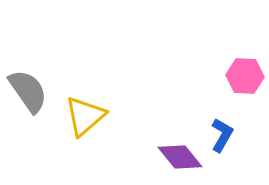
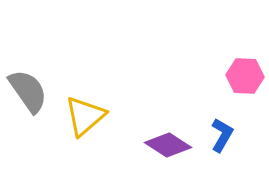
purple diamond: moved 12 px left, 12 px up; rotated 18 degrees counterclockwise
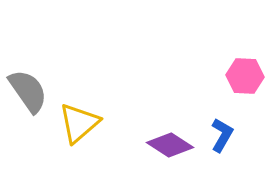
yellow triangle: moved 6 px left, 7 px down
purple diamond: moved 2 px right
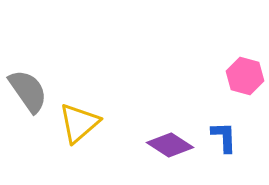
pink hexagon: rotated 12 degrees clockwise
blue L-shape: moved 2 px right, 2 px down; rotated 32 degrees counterclockwise
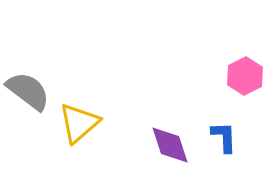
pink hexagon: rotated 18 degrees clockwise
gray semicircle: rotated 18 degrees counterclockwise
purple diamond: rotated 39 degrees clockwise
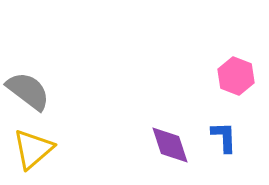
pink hexagon: moved 9 px left; rotated 12 degrees counterclockwise
yellow triangle: moved 46 px left, 26 px down
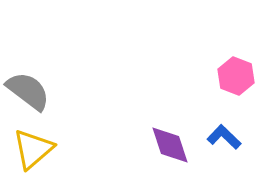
blue L-shape: rotated 44 degrees counterclockwise
